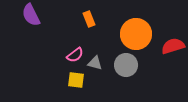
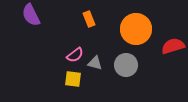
orange circle: moved 5 px up
yellow square: moved 3 px left, 1 px up
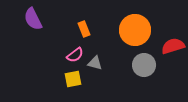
purple semicircle: moved 2 px right, 4 px down
orange rectangle: moved 5 px left, 10 px down
orange circle: moved 1 px left, 1 px down
gray circle: moved 18 px right
yellow square: rotated 18 degrees counterclockwise
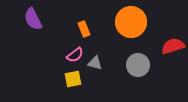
orange circle: moved 4 px left, 8 px up
gray circle: moved 6 px left
